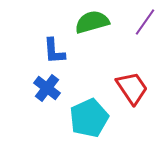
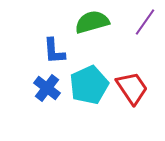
cyan pentagon: moved 33 px up
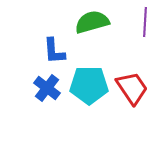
purple line: rotated 32 degrees counterclockwise
cyan pentagon: rotated 24 degrees clockwise
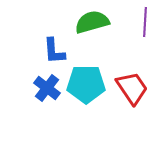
cyan pentagon: moved 3 px left, 1 px up
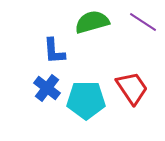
purple line: moved 2 px left; rotated 60 degrees counterclockwise
cyan pentagon: moved 16 px down
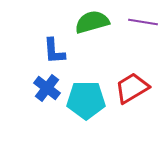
purple line: rotated 24 degrees counterclockwise
red trapezoid: rotated 87 degrees counterclockwise
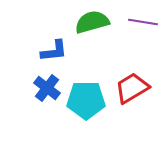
blue L-shape: rotated 92 degrees counterclockwise
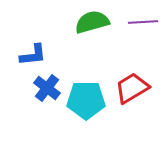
purple line: rotated 12 degrees counterclockwise
blue L-shape: moved 21 px left, 4 px down
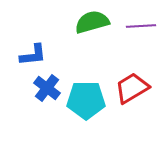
purple line: moved 2 px left, 4 px down
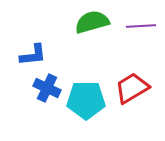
blue cross: rotated 12 degrees counterclockwise
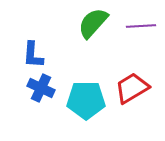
green semicircle: moved 1 px right, 1 px down; rotated 32 degrees counterclockwise
blue L-shape: rotated 100 degrees clockwise
blue cross: moved 6 px left
